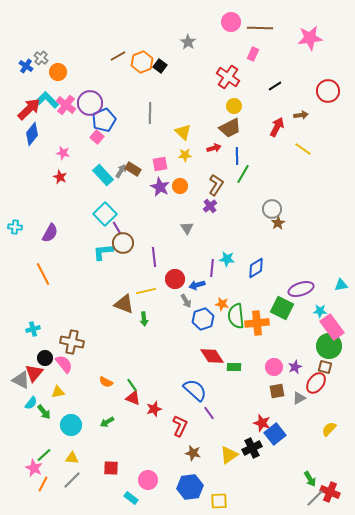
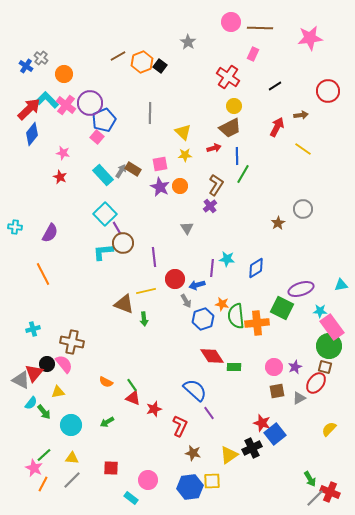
orange circle at (58, 72): moved 6 px right, 2 px down
gray circle at (272, 209): moved 31 px right
black circle at (45, 358): moved 2 px right, 6 px down
yellow square at (219, 501): moved 7 px left, 20 px up
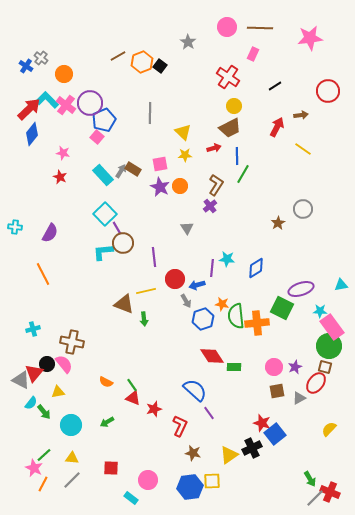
pink circle at (231, 22): moved 4 px left, 5 px down
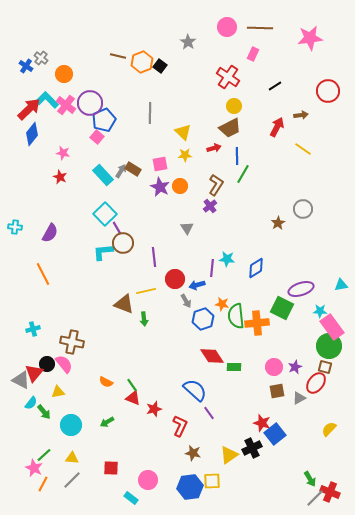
brown line at (118, 56): rotated 42 degrees clockwise
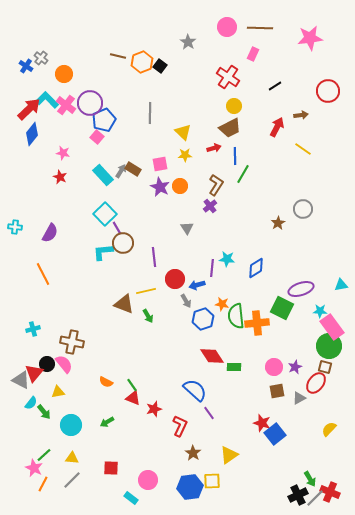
blue line at (237, 156): moved 2 px left
green arrow at (144, 319): moved 4 px right, 3 px up; rotated 24 degrees counterclockwise
black cross at (252, 448): moved 46 px right, 47 px down
brown star at (193, 453): rotated 21 degrees clockwise
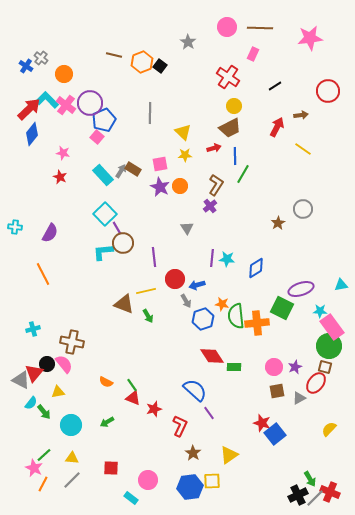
brown line at (118, 56): moved 4 px left, 1 px up
purple line at (212, 268): moved 10 px up
